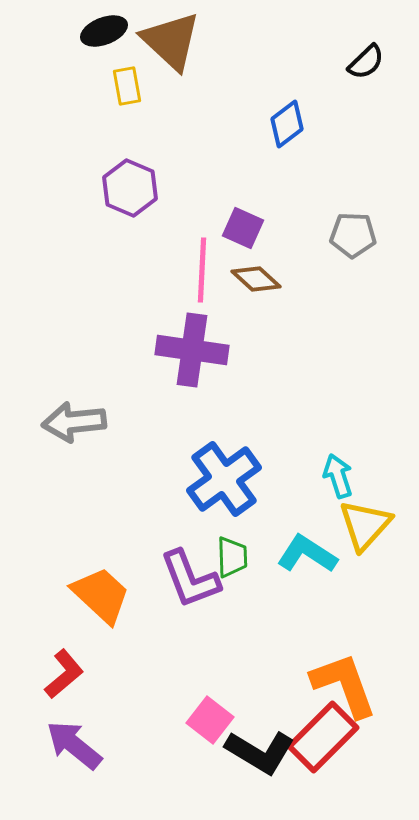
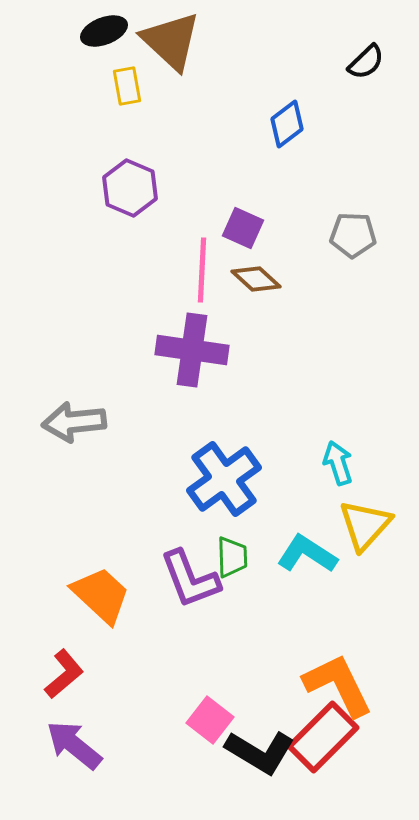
cyan arrow: moved 13 px up
orange L-shape: moved 6 px left; rotated 6 degrees counterclockwise
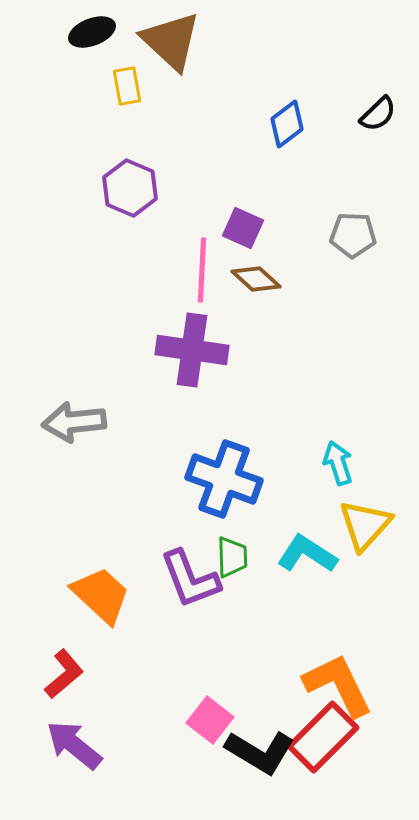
black ellipse: moved 12 px left, 1 px down
black semicircle: moved 12 px right, 52 px down
blue cross: rotated 34 degrees counterclockwise
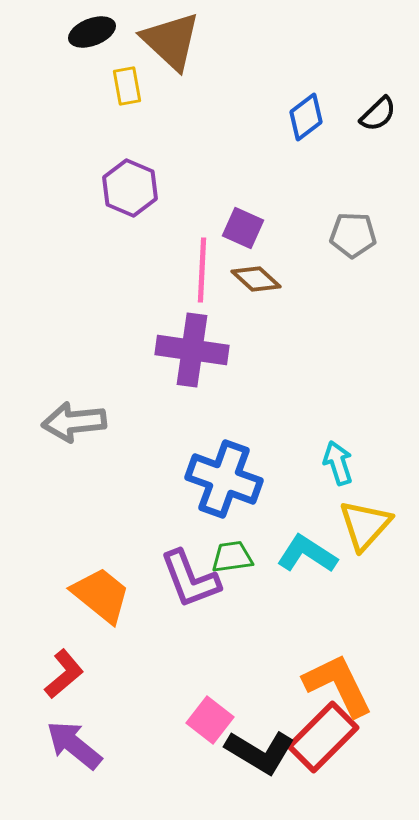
blue diamond: moved 19 px right, 7 px up
green trapezoid: rotated 96 degrees counterclockwise
orange trapezoid: rotated 4 degrees counterclockwise
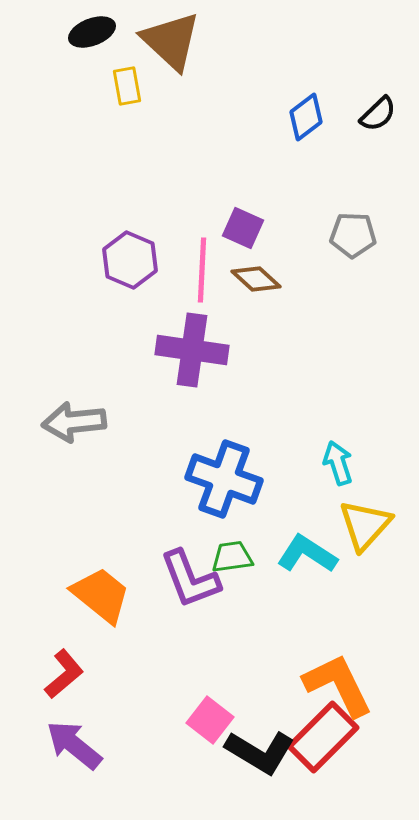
purple hexagon: moved 72 px down
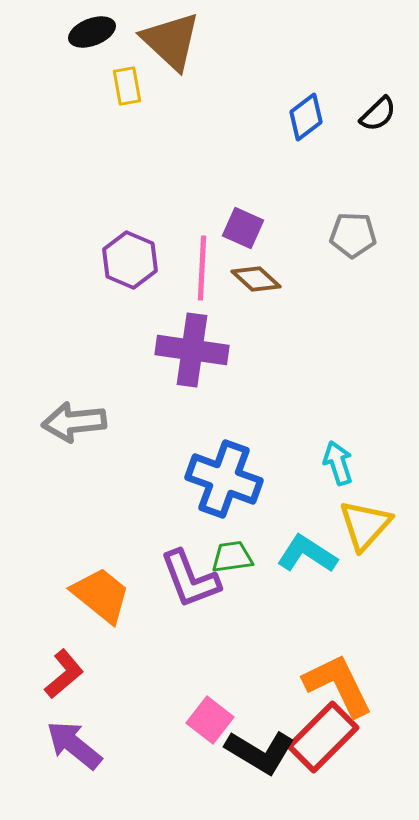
pink line: moved 2 px up
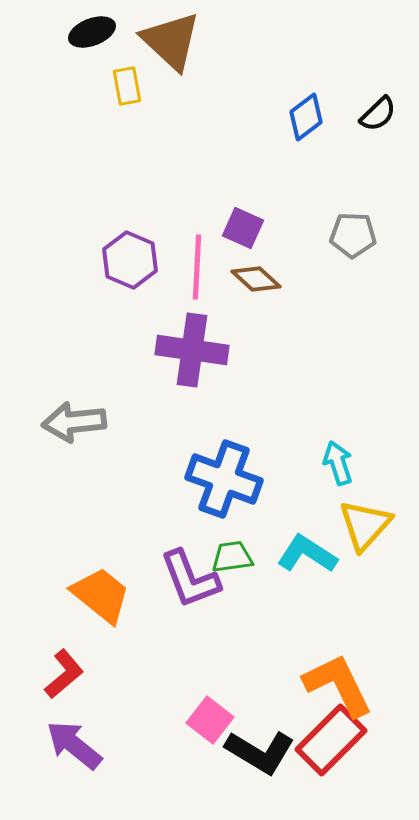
pink line: moved 5 px left, 1 px up
red rectangle: moved 8 px right, 3 px down
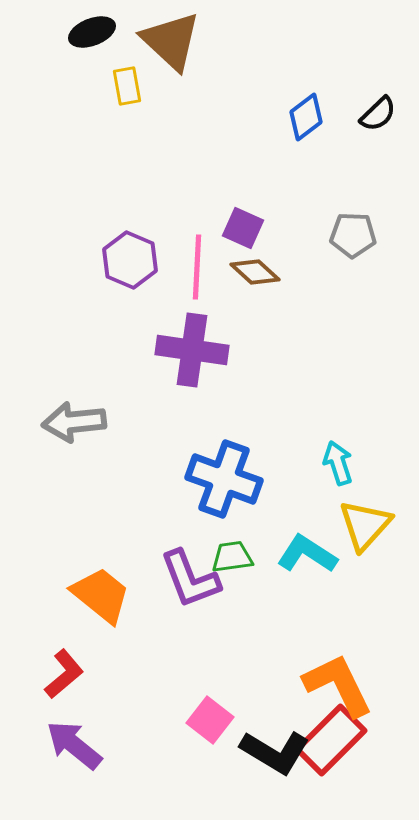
brown diamond: moved 1 px left, 7 px up
black L-shape: moved 15 px right
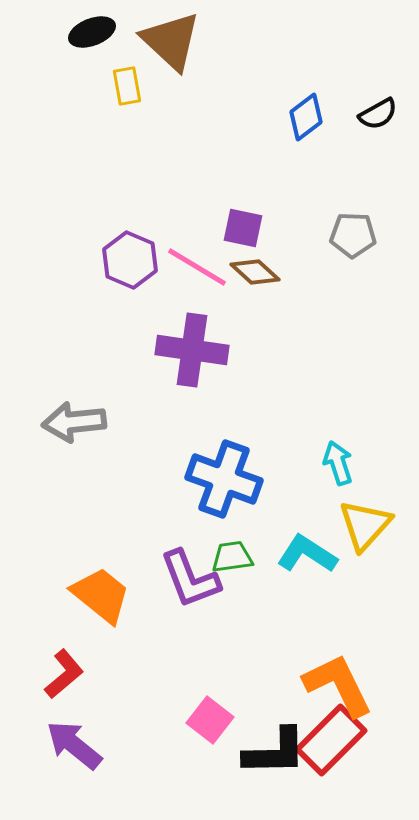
black semicircle: rotated 15 degrees clockwise
purple square: rotated 12 degrees counterclockwise
pink line: rotated 62 degrees counterclockwise
black L-shape: rotated 32 degrees counterclockwise
